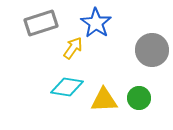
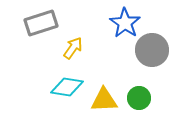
blue star: moved 29 px right
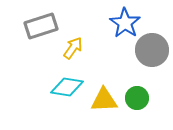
gray rectangle: moved 3 px down
green circle: moved 2 px left
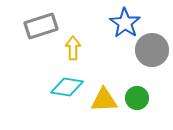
yellow arrow: rotated 35 degrees counterclockwise
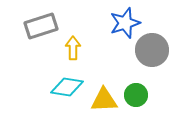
blue star: rotated 20 degrees clockwise
green circle: moved 1 px left, 3 px up
